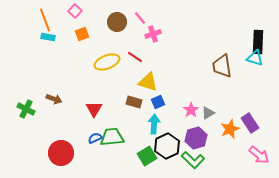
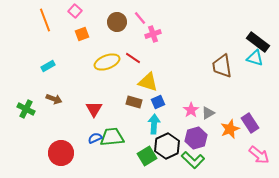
cyan rectangle: moved 29 px down; rotated 40 degrees counterclockwise
black rectangle: rotated 55 degrees counterclockwise
red line: moved 2 px left, 1 px down
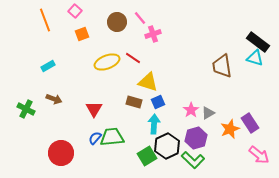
blue semicircle: rotated 24 degrees counterclockwise
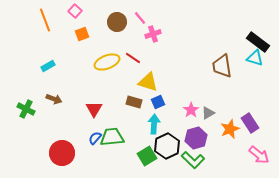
red circle: moved 1 px right
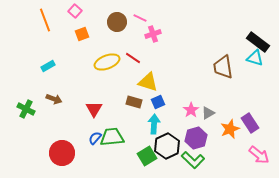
pink line: rotated 24 degrees counterclockwise
brown trapezoid: moved 1 px right, 1 px down
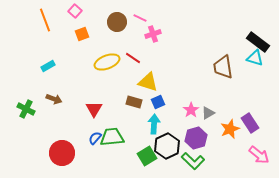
green L-shape: moved 1 px down
